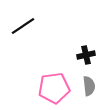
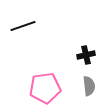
black line: rotated 15 degrees clockwise
pink pentagon: moved 9 px left
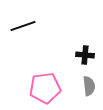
black cross: moved 1 px left; rotated 18 degrees clockwise
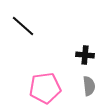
black line: rotated 60 degrees clockwise
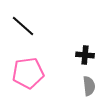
pink pentagon: moved 17 px left, 15 px up
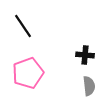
black line: rotated 15 degrees clockwise
pink pentagon: rotated 12 degrees counterclockwise
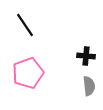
black line: moved 2 px right, 1 px up
black cross: moved 1 px right, 1 px down
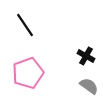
black cross: rotated 24 degrees clockwise
gray semicircle: rotated 48 degrees counterclockwise
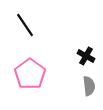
pink pentagon: moved 2 px right, 1 px down; rotated 16 degrees counterclockwise
gray semicircle: rotated 48 degrees clockwise
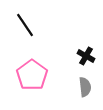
pink pentagon: moved 2 px right, 1 px down
gray semicircle: moved 4 px left, 1 px down
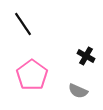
black line: moved 2 px left, 1 px up
gray semicircle: moved 7 px left, 4 px down; rotated 120 degrees clockwise
